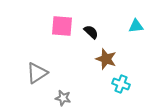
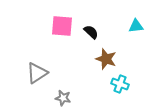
cyan cross: moved 1 px left
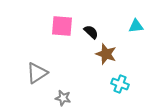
brown star: moved 5 px up
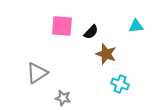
black semicircle: rotated 91 degrees clockwise
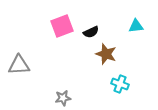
pink square: rotated 25 degrees counterclockwise
black semicircle: rotated 21 degrees clockwise
gray triangle: moved 18 px left, 8 px up; rotated 30 degrees clockwise
gray star: rotated 21 degrees counterclockwise
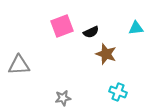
cyan triangle: moved 2 px down
cyan cross: moved 2 px left, 8 px down
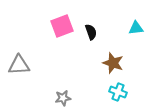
black semicircle: rotated 84 degrees counterclockwise
brown star: moved 7 px right, 9 px down
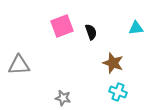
gray star: rotated 21 degrees clockwise
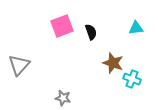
gray triangle: rotated 45 degrees counterclockwise
cyan cross: moved 14 px right, 13 px up
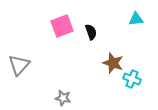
cyan triangle: moved 9 px up
